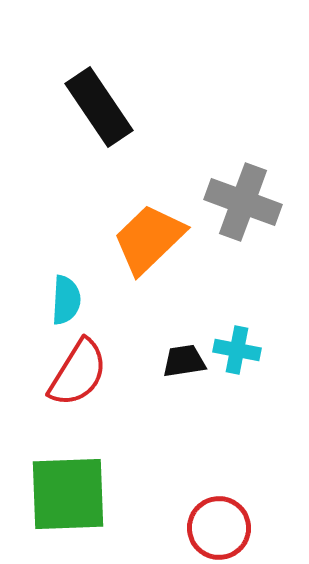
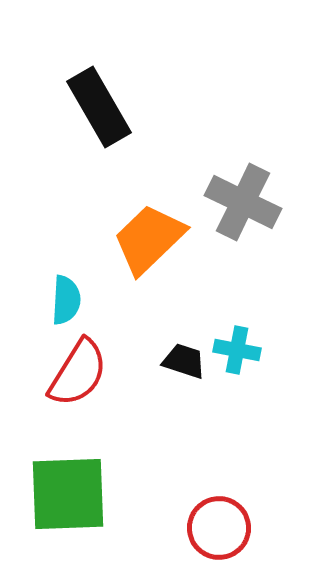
black rectangle: rotated 4 degrees clockwise
gray cross: rotated 6 degrees clockwise
black trapezoid: rotated 27 degrees clockwise
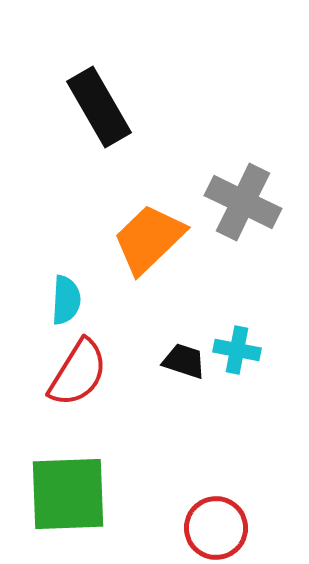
red circle: moved 3 px left
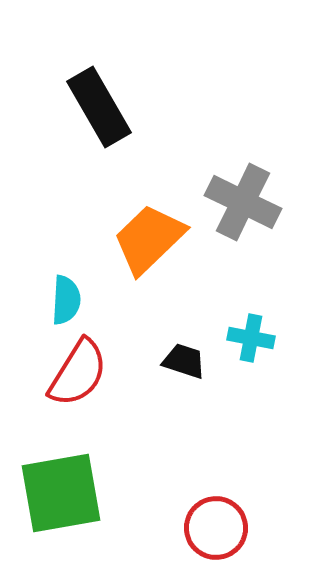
cyan cross: moved 14 px right, 12 px up
green square: moved 7 px left, 1 px up; rotated 8 degrees counterclockwise
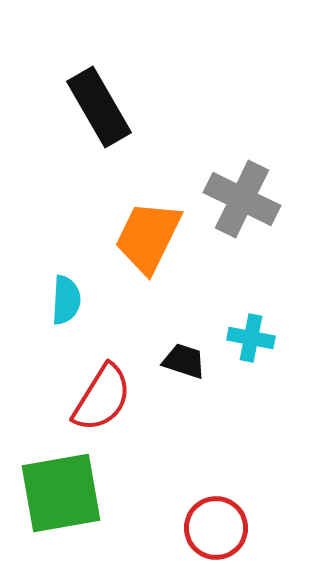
gray cross: moved 1 px left, 3 px up
orange trapezoid: moved 1 px left, 2 px up; rotated 20 degrees counterclockwise
red semicircle: moved 24 px right, 25 px down
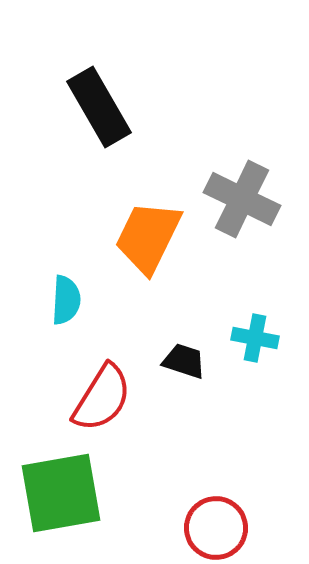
cyan cross: moved 4 px right
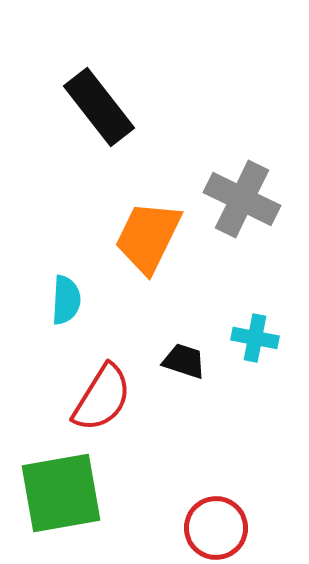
black rectangle: rotated 8 degrees counterclockwise
